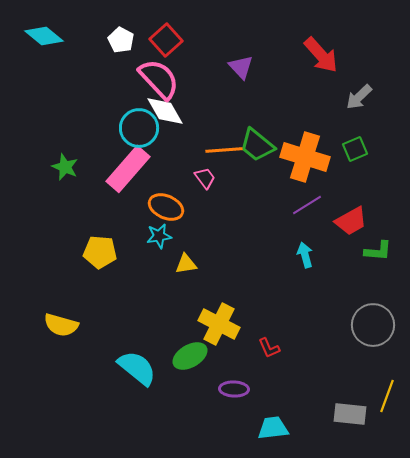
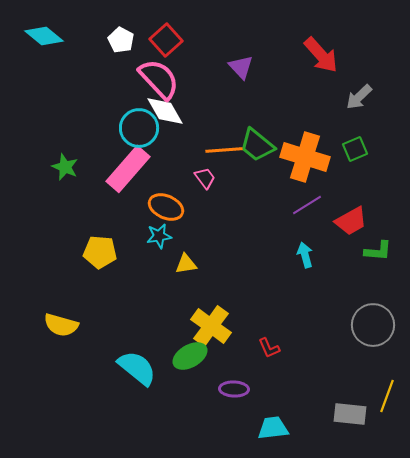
yellow cross: moved 8 px left, 2 px down; rotated 9 degrees clockwise
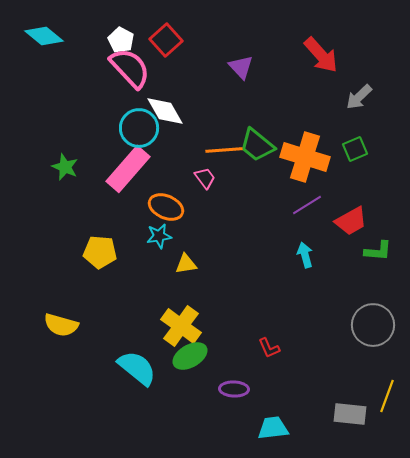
pink semicircle: moved 29 px left, 11 px up
yellow cross: moved 30 px left
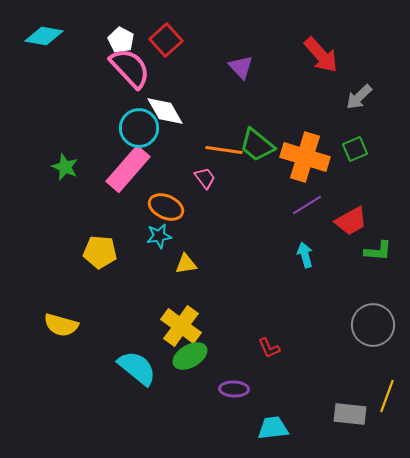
cyan diamond: rotated 30 degrees counterclockwise
orange line: rotated 12 degrees clockwise
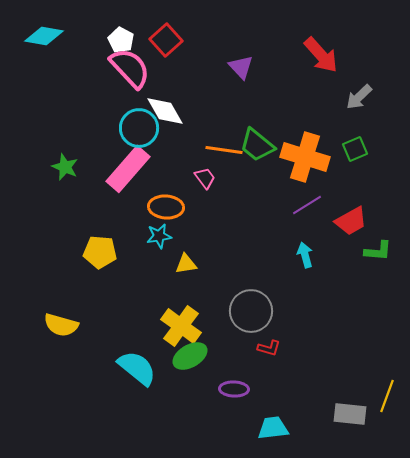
orange ellipse: rotated 20 degrees counterclockwise
gray circle: moved 122 px left, 14 px up
red L-shape: rotated 50 degrees counterclockwise
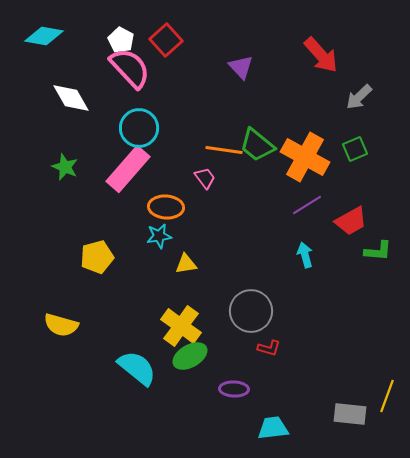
white diamond: moved 94 px left, 13 px up
orange cross: rotated 12 degrees clockwise
yellow pentagon: moved 3 px left, 5 px down; rotated 20 degrees counterclockwise
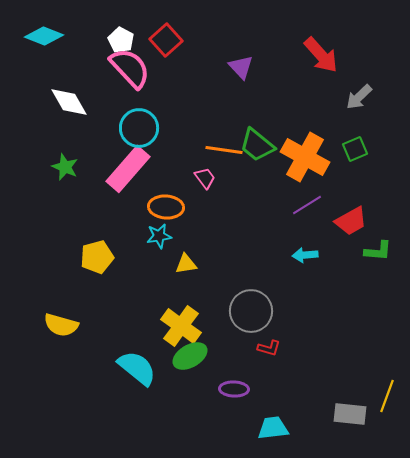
cyan diamond: rotated 12 degrees clockwise
white diamond: moved 2 px left, 4 px down
cyan arrow: rotated 80 degrees counterclockwise
